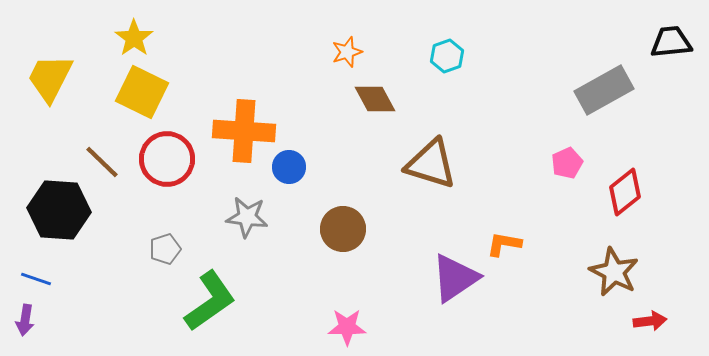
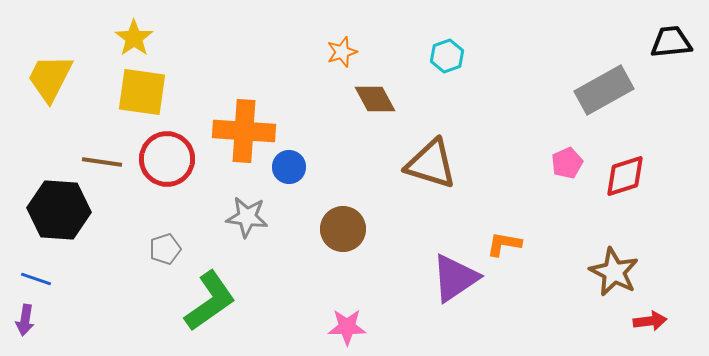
orange star: moved 5 px left
yellow square: rotated 18 degrees counterclockwise
brown line: rotated 36 degrees counterclockwise
red diamond: moved 16 px up; rotated 21 degrees clockwise
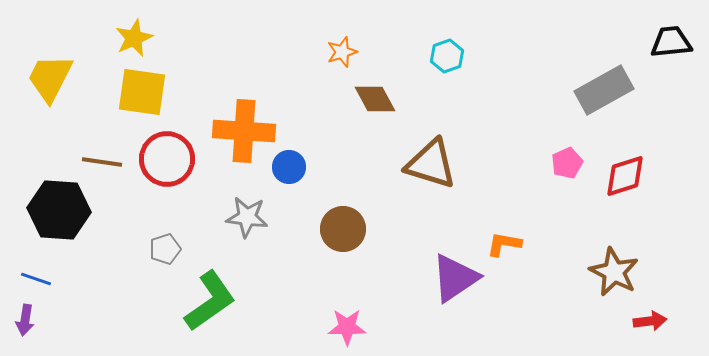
yellow star: rotated 12 degrees clockwise
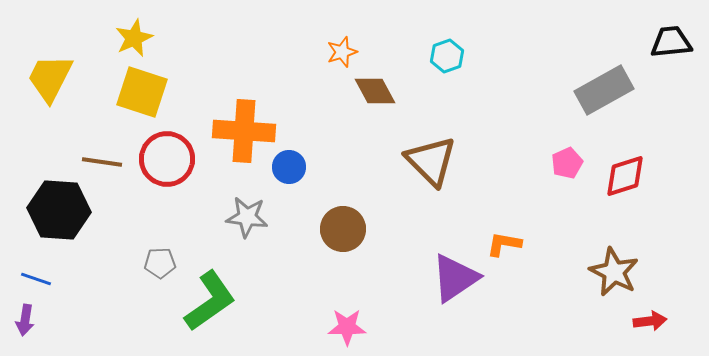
yellow square: rotated 10 degrees clockwise
brown diamond: moved 8 px up
brown triangle: moved 3 px up; rotated 28 degrees clockwise
gray pentagon: moved 5 px left, 14 px down; rotated 16 degrees clockwise
